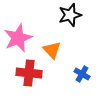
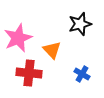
black star: moved 10 px right, 9 px down
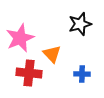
pink star: moved 2 px right
orange triangle: moved 4 px down
blue cross: rotated 28 degrees counterclockwise
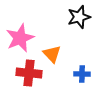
black star: moved 1 px left, 7 px up
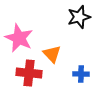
pink star: moved 1 px left; rotated 24 degrees counterclockwise
blue cross: moved 1 px left
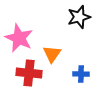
orange triangle: rotated 18 degrees clockwise
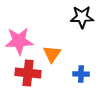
black star: moved 3 px right; rotated 15 degrees clockwise
pink star: moved 3 px down; rotated 28 degrees counterclockwise
red cross: moved 1 px left
